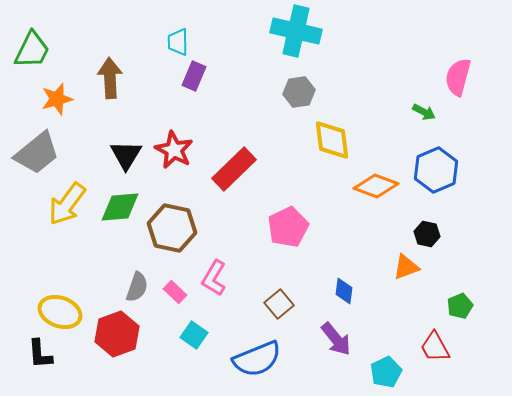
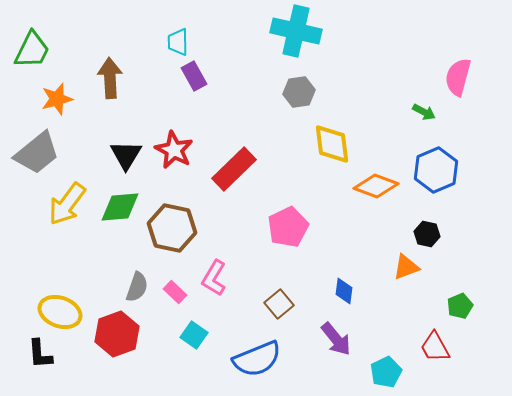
purple rectangle: rotated 52 degrees counterclockwise
yellow diamond: moved 4 px down
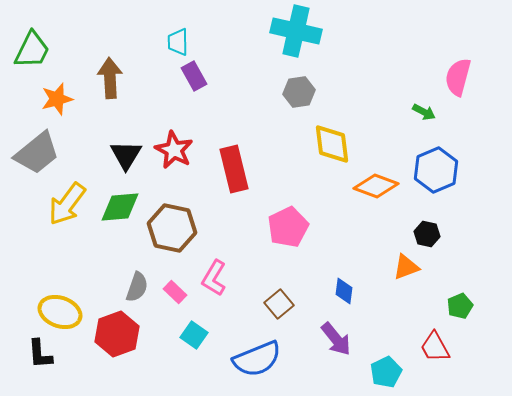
red rectangle: rotated 60 degrees counterclockwise
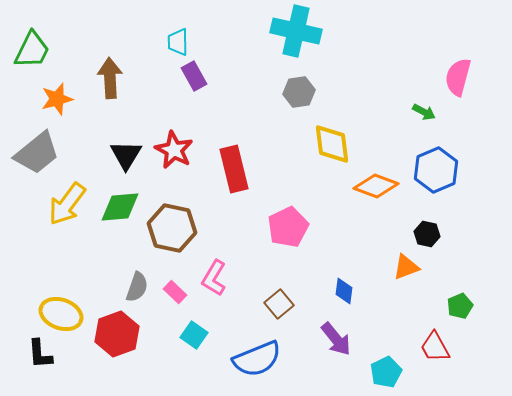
yellow ellipse: moved 1 px right, 2 px down
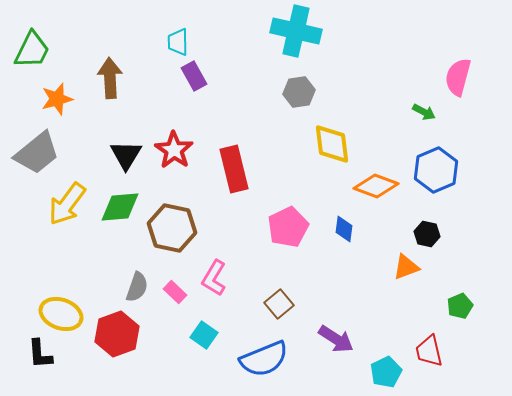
red star: rotated 6 degrees clockwise
blue diamond: moved 62 px up
cyan square: moved 10 px right
purple arrow: rotated 18 degrees counterclockwise
red trapezoid: moved 6 px left, 4 px down; rotated 16 degrees clockwise
blue semicircle: moved 7 px right
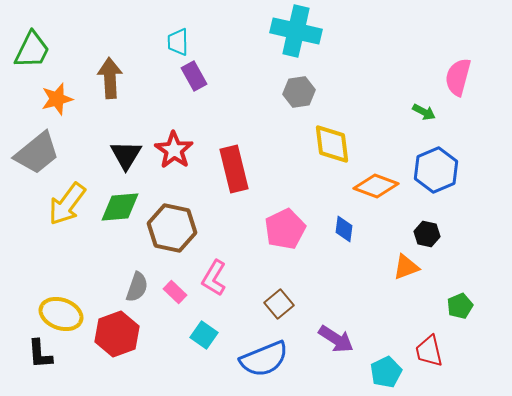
pink pentagon: moved 3 px left, 2 px down
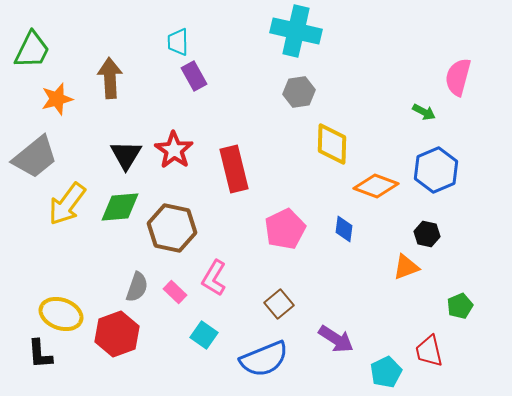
yellow diamond: rotated 9 degrees clockwise
gray trapezoid: moved 2 px left, 4 px down
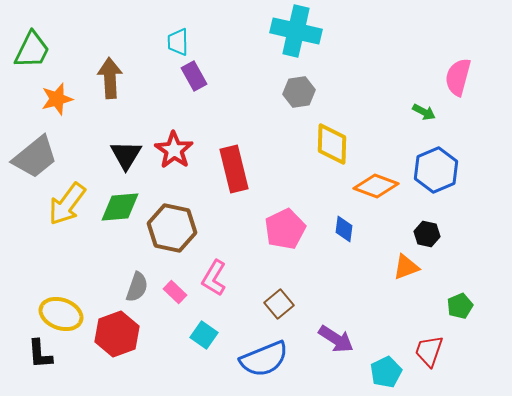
red trapezoid: rotated 32 degrees clockwise
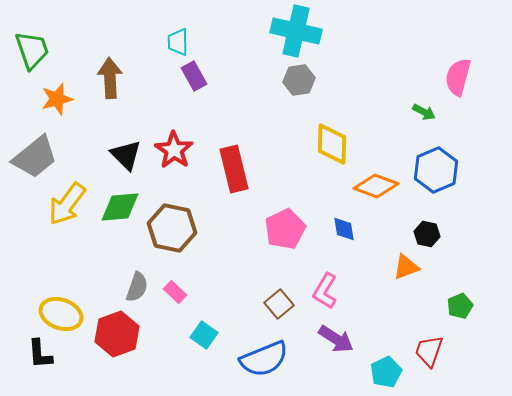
green trapezoid: rotated 45 degrees counterclockwise
gray hexagon: moved 12 px up
black triangle: rotated 16 degrees counterclockwise
blue diamond: rotated 16 degrees counterclockwise
pink L-shape: moved 111 px right, 13 px down
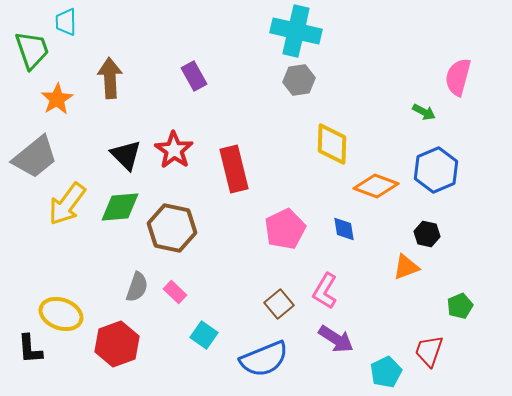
cyan trapezoid: moved 112 px left, 20 px up
orange star: rotated 16 degrees counterclockwise
red hexagon: moved 10 px down
black L-shape: moved 10 px left, 5 px up
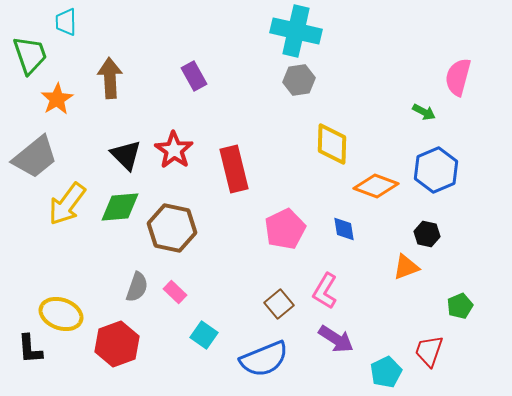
green trapezoid: moved 2 px left, 5 px down
